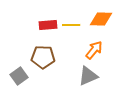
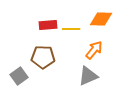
yellow line: moved 4 px down
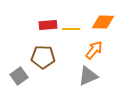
orange diamond: moved 2 px right, 3 px down
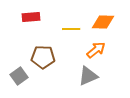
red rectangle: moved 17 px left, 8 px up
orange arrow: moved 2 px right; rotated 12 degrees clockwise
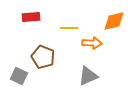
orange diamond: moved 11 px right, 1 px up; rotated 15 degrees counterclockwise
yellow line: moved 2 px left, 1 px up
orange arrow: moved 4 px left, 7 px up; rotated 42 degrees clockwise
brown pentagon: rotated 20 degrees clockwise
gray square: rotated 30 degrees counterclockwise
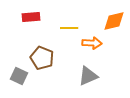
brown pentagon: moved 1 px left, 1 px down
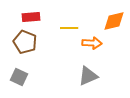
brown pentagon: moved 17 px left, 16 px up
gray square: moved 1 px down
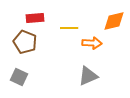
red rectangle: moved 4 px right, 1 px down
